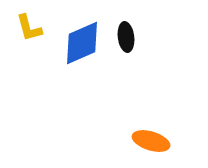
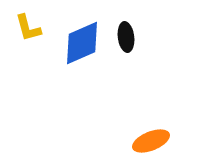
yellow L-shape: moved 1 px left
orange ellipse: rotated 39 degrees counterclockwise
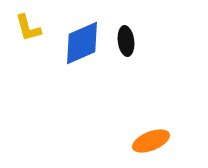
black ellipse: moved 4 px down
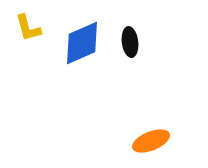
black ellipse: moved 4 px right, 1 px down
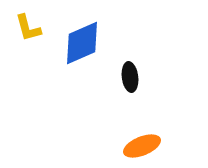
black ellipse: moved 35 px down
orange ellipse: moved 9 px left, 5 px down
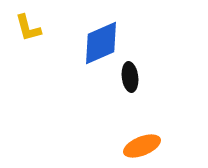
blue diamond: moved 19 px right
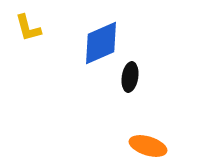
black ellipse: rotated 16 degrees clockwise
orange ellipse: moved 6 px right; rotated 39 degrees clockwise
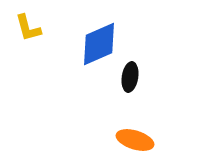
blue diamond: moved 2 px left, 1 px down
orange ellipse: moved 13 px left, 6 px up
